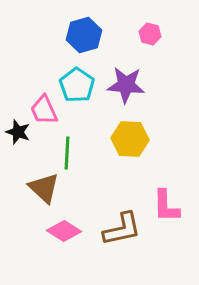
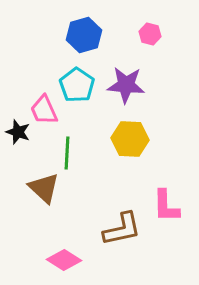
pink diamond: moved 29 px down
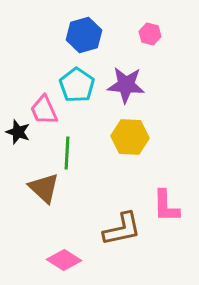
yellow hexagon: moved 2 px up
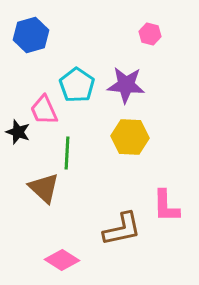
blue hexagon: moved 53 px left
pink diamond: moved 2 px left
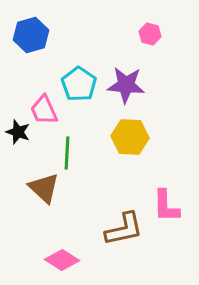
cyan pentagon: moved 2 px right, 1 px up
brown L-shape: moved 2 px right
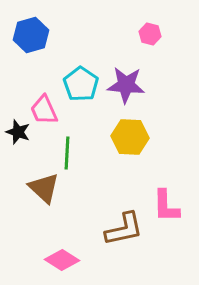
cyan pentagon: moved 2 px right
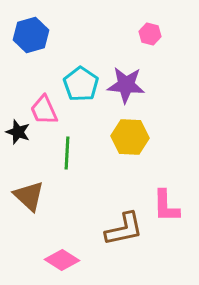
brown triangle: moved 15 px left, 8 px down
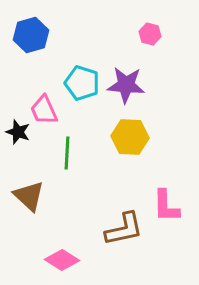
cyan pentagon: moved 1 px right, 1 px up; rotated 16 degrees counterclockwise
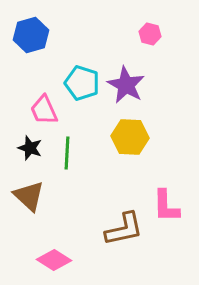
purple star: rotated 24 degrees clockwise
black star: moved 12 px right, 16 px down
pink diamond: moved 8 px left
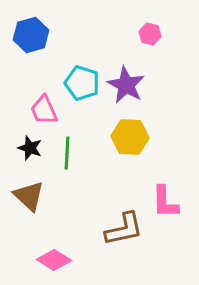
pink L-shape: moved 1 px left, 4 px up
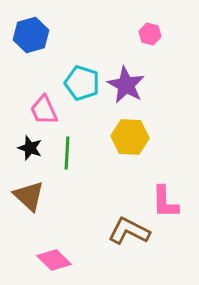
brown L-shape: moved 5 px right, 2 px down; rotated 141 degrees counterclockwise
pink diamond: rotated 12 degrees clockwise
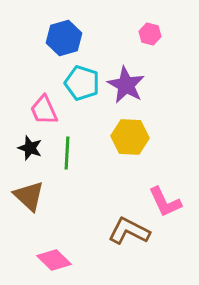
blue hexagon: moved 33 px right, 3 px down
pink L-shape: rotated 24 degrees counterclockwise
